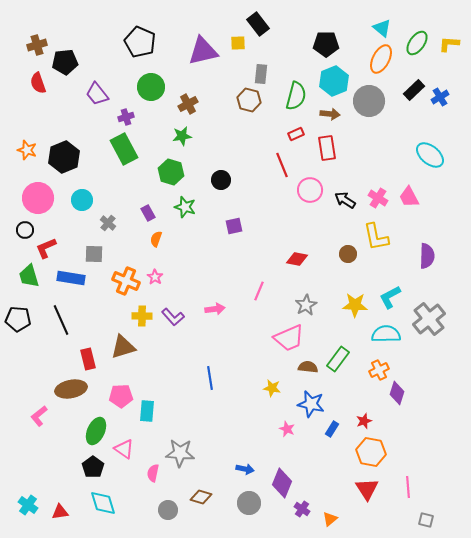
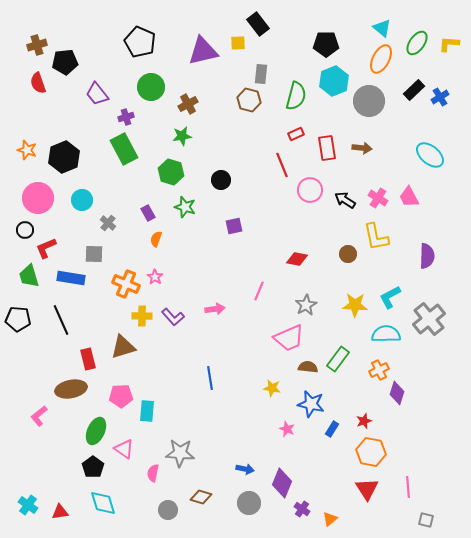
brown arrow at (330, 114): moved 32 px right, 34 px down
orange cross at (126, 281): moved 3 px down
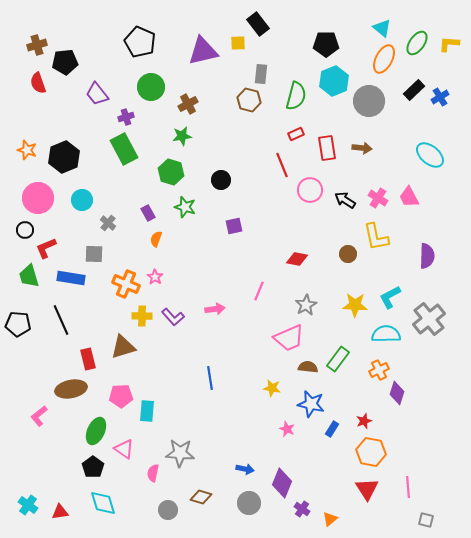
orange ellipse at (381, 59): moved 3 px right
black pentagon at (18, 319): moved 5 px down
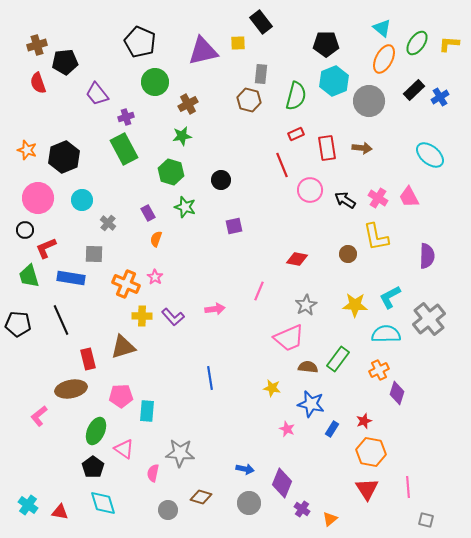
black rectangle at (258, 24): moved 3 px right, 2 px up
green circle at (151, 87): moved 4 px right, 5 px up
red triangle at (60, 512): rotated 18 degrees clockwise
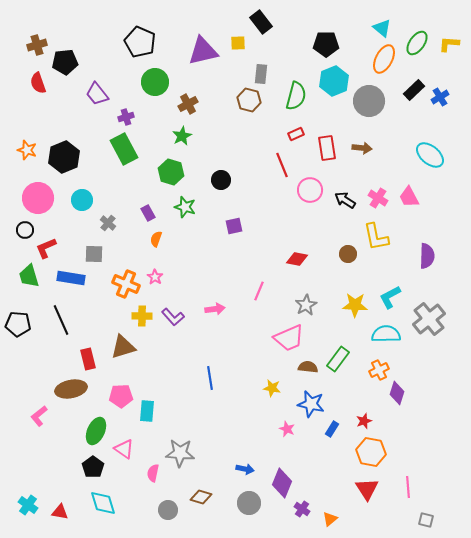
green star at (182, 136): rotated 18 degrees counterclockwise
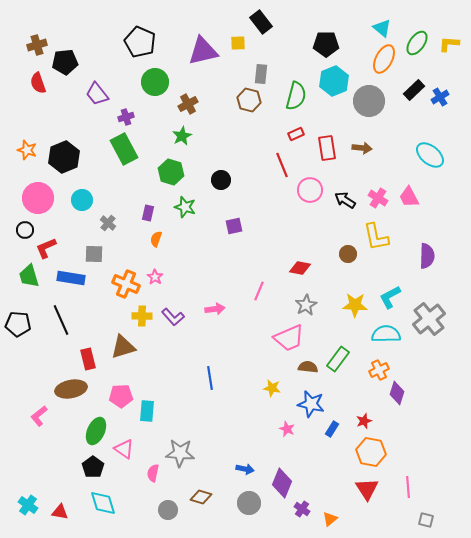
purple rectangle at (148, 213): rotated 42 degrees clockwise
red diamond at (297, 259): moved 3 px right, 9 px down
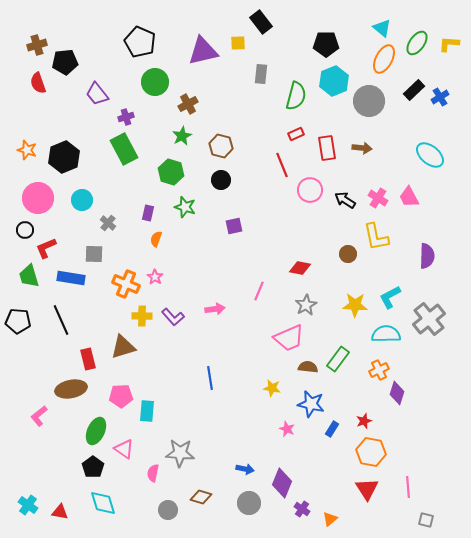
brown hexagon at (249, 100): moved 28 px left, 46 px down
black pentagon at (18, 324): moved 3 px up
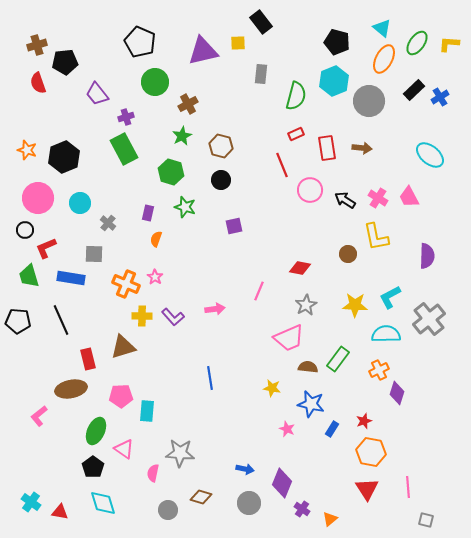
black pentagon at (326, 44): moved 11 px right, 2 px up; rotated 15 degrees clockwise
cyan circle at (82, 200): moved 2 px left, 3 px down
cyan cross at (28, 505): moved 3 px right, 3 px up
